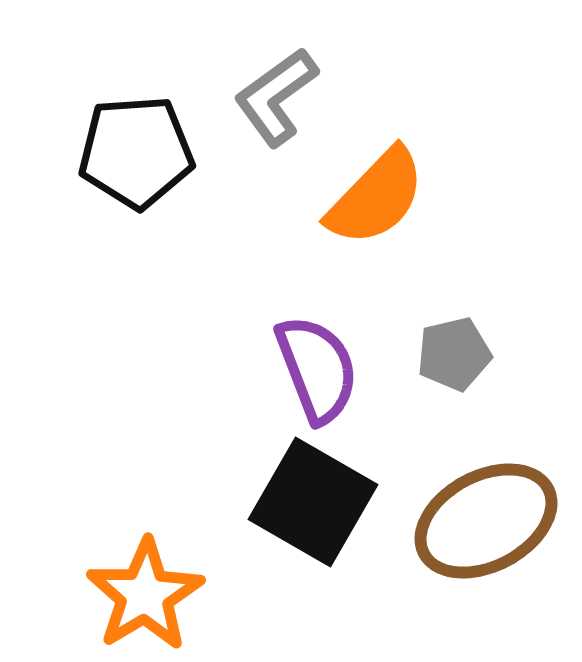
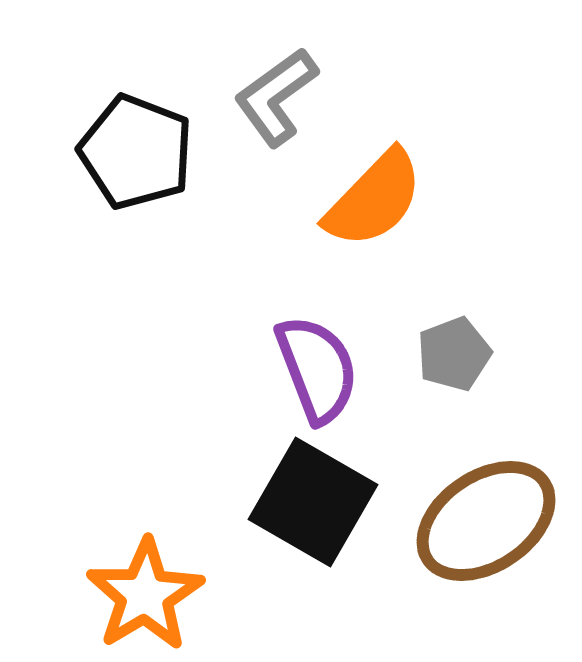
black pentagon: rotated 25 degrees clockwise
orange semicircle: moved 2 px left, 2 px down
gray pentagon: rotated 8 degrees counterclockwise
brown ellipse: rotated 6 degrees counterclockwise
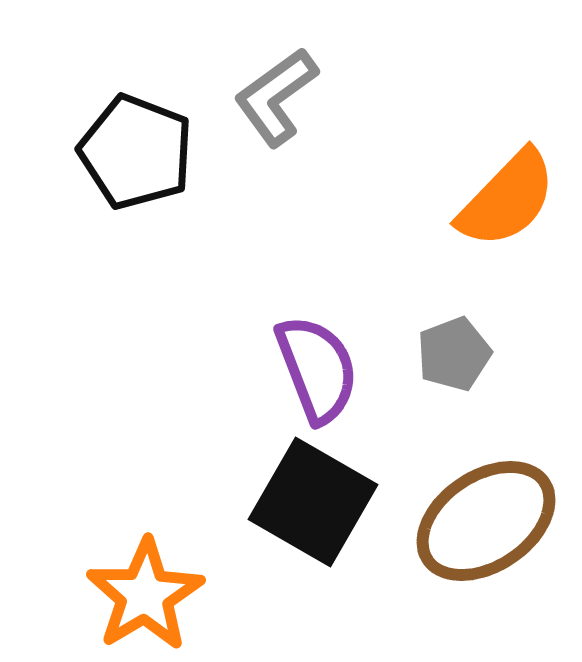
orange semicircle: moved 133 px right
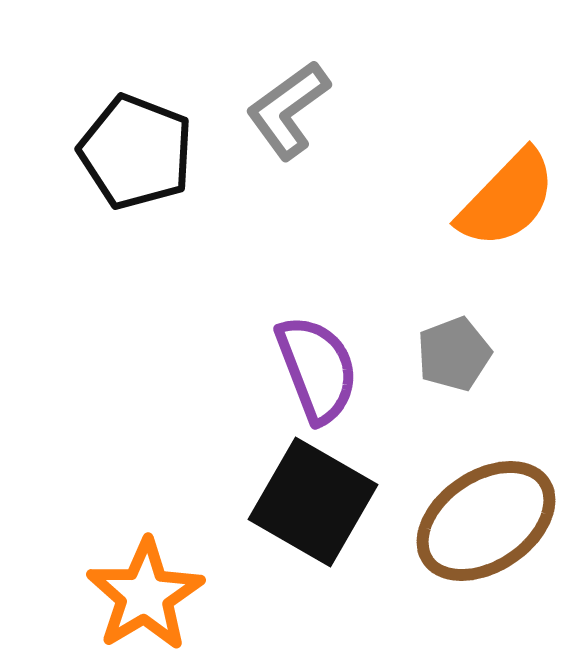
gray L-shape: moved 12 px right, 13 px down
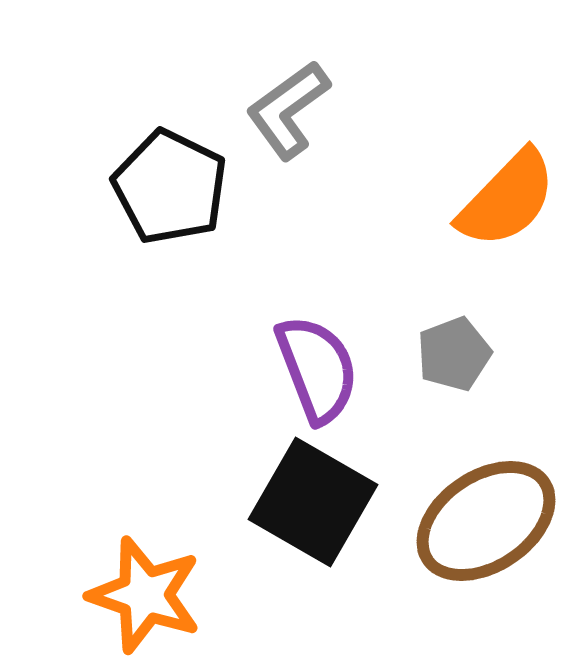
black pentagon: moved 34 px right, 35 px down; rotated 5 degrees clockwise
orange star: rotated 22 degrees counterclockwise
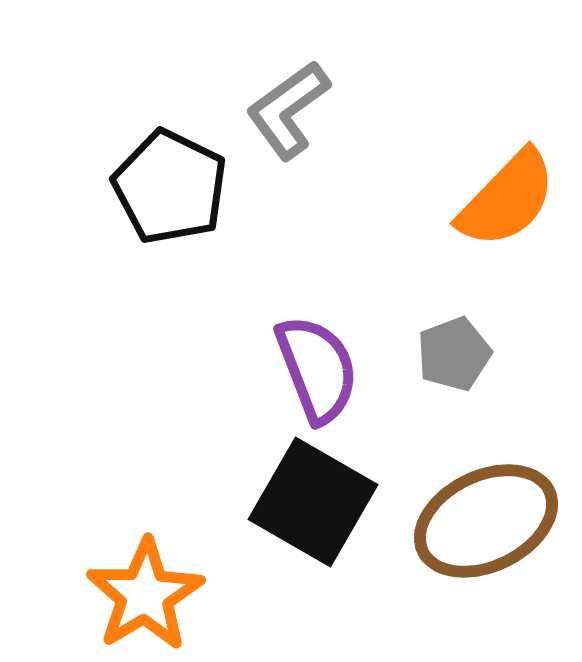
brown ellipse: rotated 8 degrees clockwise
orange star: rotated 22 degrees clockwise
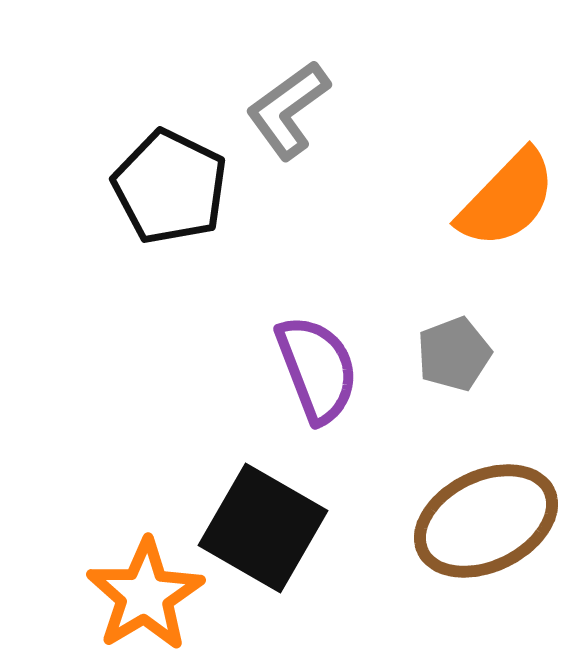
black square: moved 50 px left, 26 px down
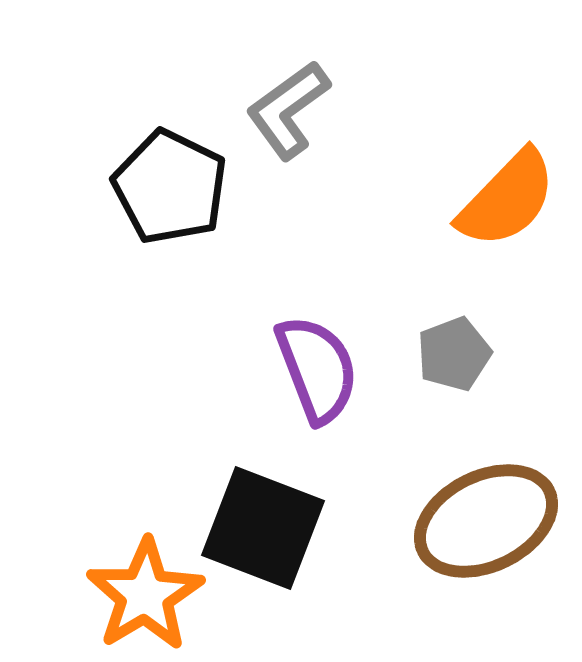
black square: rotated 9 degrees counterclockwise
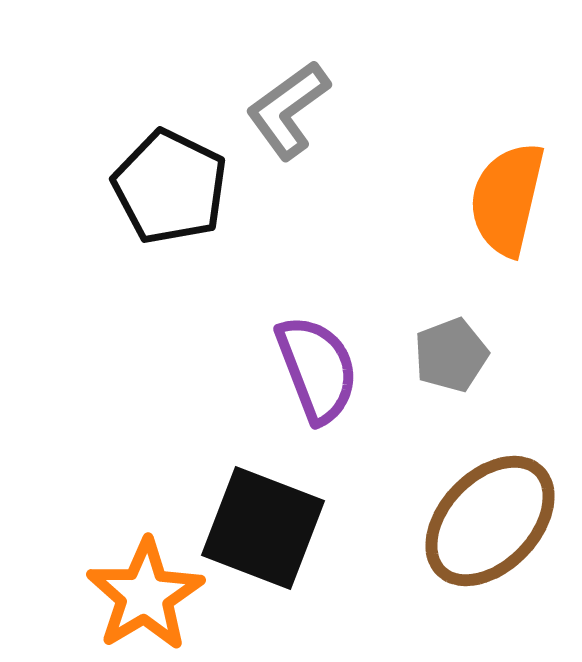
orange semicircle: rotated 149 degrees clockwise
gray pentagon: moved 3 px left, 1 px down
brown ellipse: moved 4 px right; rotated 20 degrees counterclockwise
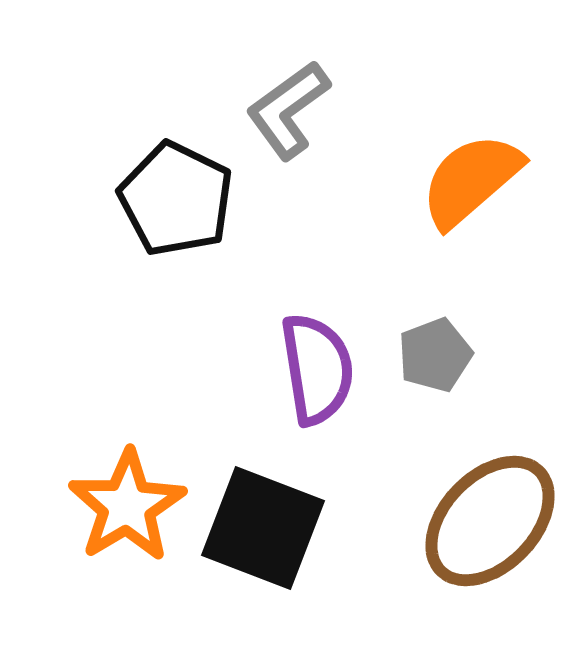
black pentagon: moved 6 px right, 12 px down
orange semicircle: moved 36 px left, 19 px up; rotated 36 degrees clockwise
gray pentagon: moved 16 px left
purple semicircle: rotated 12 degrees clockwise
orange star: moved 18 px left, 89 px up
